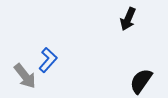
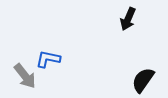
blue L-shape: moved 1 px up; rotated 120 degrees counterclockwise
black semicircle: moved 2 px right, 1 px up
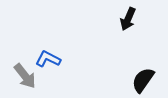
blue L-shape: rotated 15 degrees clockwise
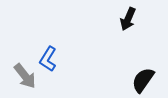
blue L-shape: rotated 85 degrees counterclockwise
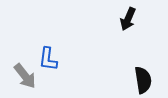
blue L-shape: rotated 25 degrees counterclockwise
black semicircle: rotated 136 degrees clockwise
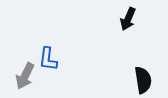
gray arrow: rotated 64 degrees clockwise
